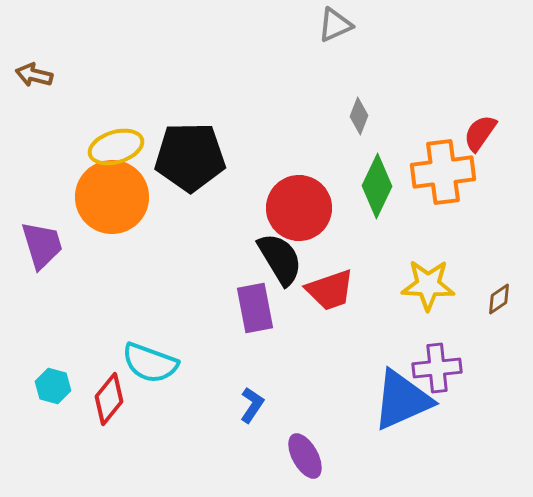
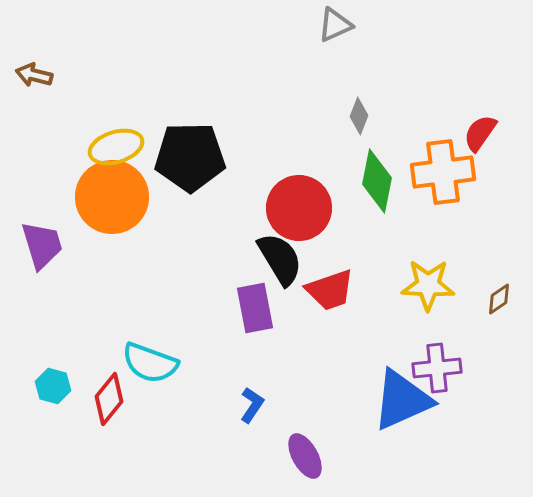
green diamond: moved 5 px up; rotated 14 degrees counterclockwise
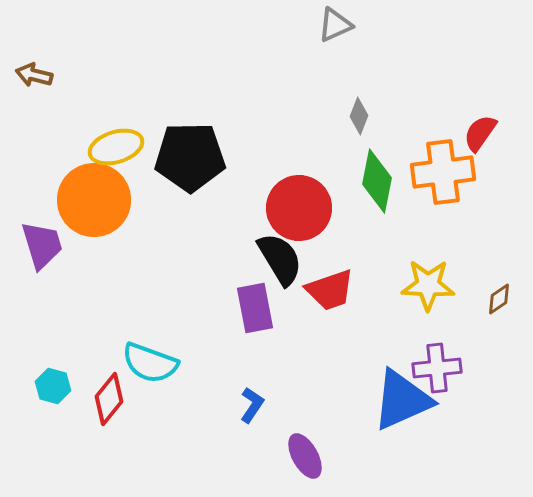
orange circle: moved 18 px left, 3 px down
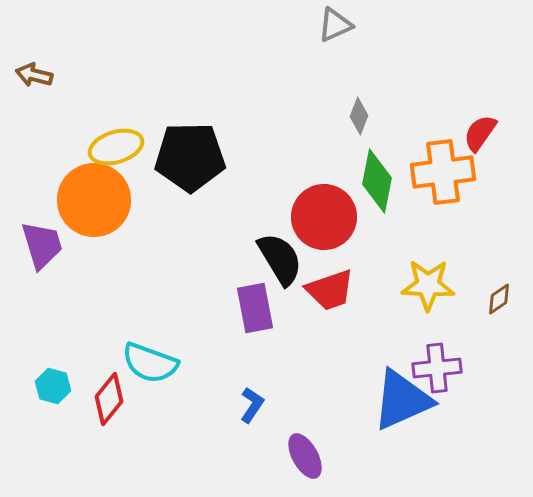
red circle: moved 25 px right, 9 px down
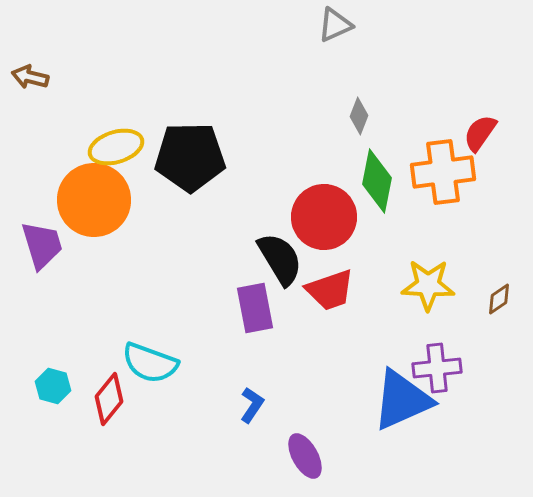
brown arrow: moved 4 px left, 2 px down
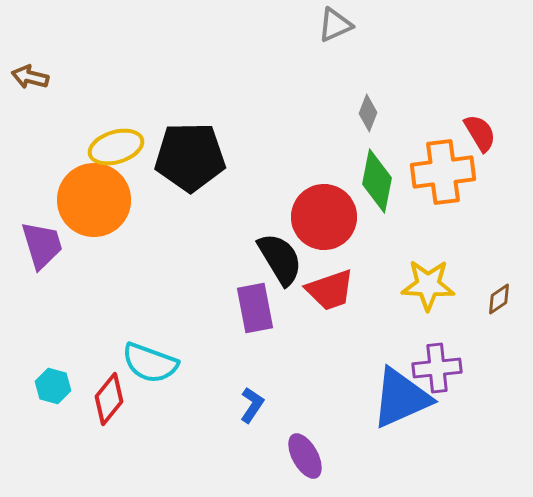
gray diamond: moved 9 px right, 3 px up
red semicircle: rotated 114 degrees clockwise
blue triangle: moved 1 px left, 2 px up
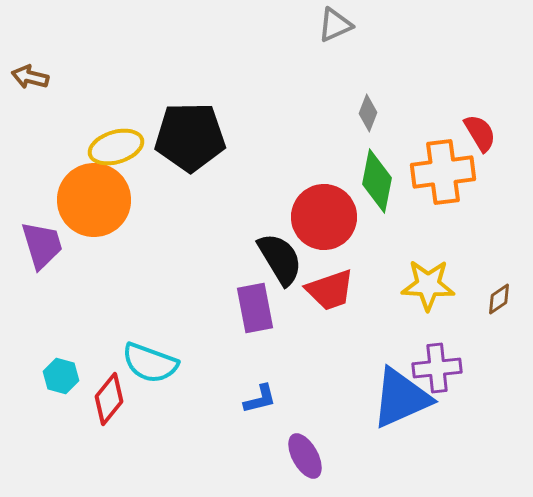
black pentagon: moved 20 px up
cyan hexagon: moved 8 px right, 10 px up
blue L-shape: moved 8 px right, 6 px up; rotated 42 degrees clockwise
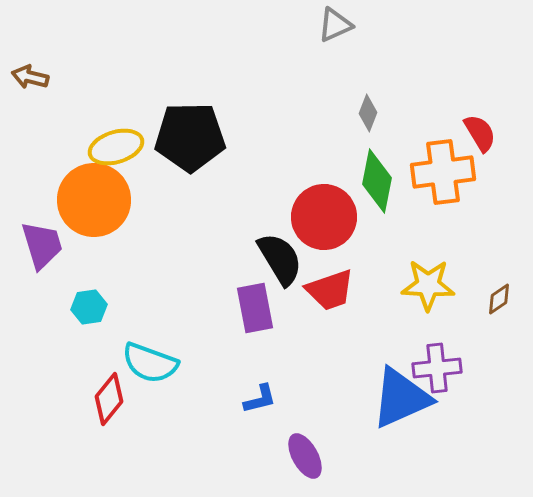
cyan hexagon: moved 28 px right, 69 px up; rotated 24 degrees counterclockwise
